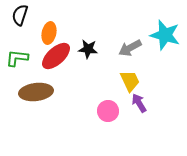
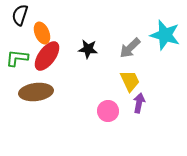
orange ellipse: moved 7 px left; rotated 35 degrees counterclockwise
gray arrow: rotated 15 degrees counterclockwise
red ellipse: moved 9 px left; rotated 12 degrees counterclockwise
purple arrow: rotated 42 degrees clockwise
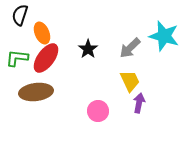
cyan star: moved 1 px left, 1 px down
black star: rotated 30 degrees clockwise
red ellipse: moved 1 px left, 2 px down
pink circle: moved 10 px left
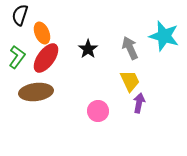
gray arrow: rotated 110 degrees clockwise
green L-shape: moved 1 px up; rotated 120 degrees clockwise
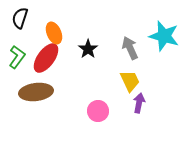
black semicircle: moved 3 px down
orange ellipse: moved 12 px right
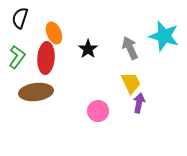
red ellipse: rotated 32 degrees counterclockwise
yellow trapezoid: moved 1 px right, 2 px down
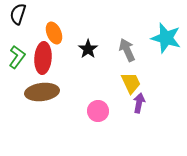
black semicircle: moved 2 px left, 4 px up
cyan star: moved 2 px right, 2 px down
gray arrow: moved 3 px left, 2 px down
red ellipse: moved 3 px left
brown ellipse: moved 6 px right
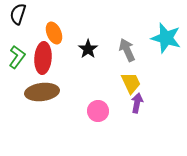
purple arrow: moved 2 px left
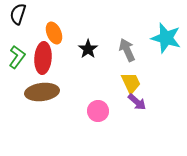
purple arrow: moved 1 px up; rotated 120 degrees clockwise
